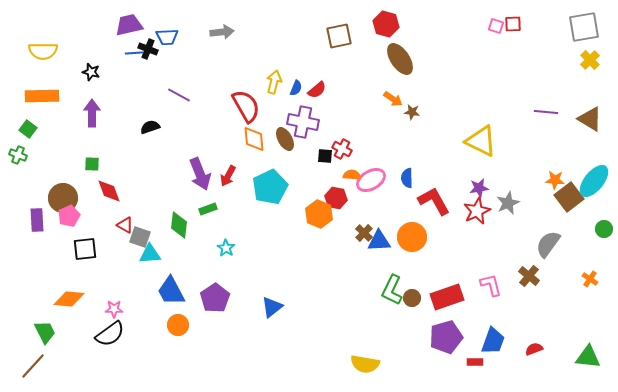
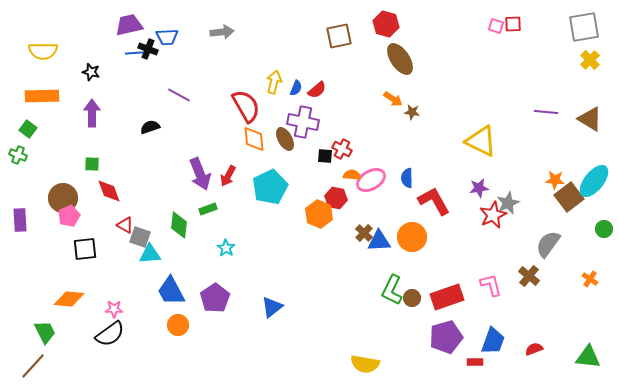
red star at (477, 211): moved 16 px right, 4 px down
purple rectangle at (37, 220): moved 17 px left
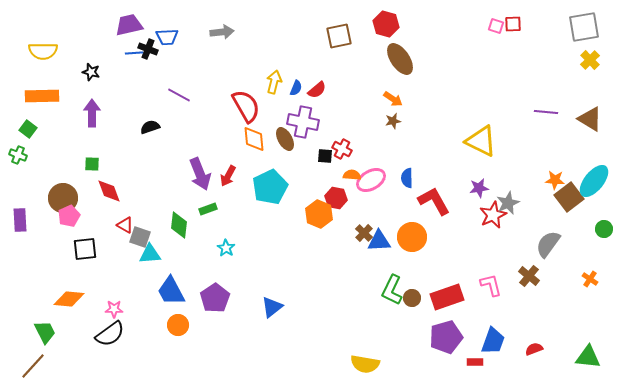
brown star at (412, 112): moved 19 px left, 9 px down; rotated 21 degrees counterclockwise
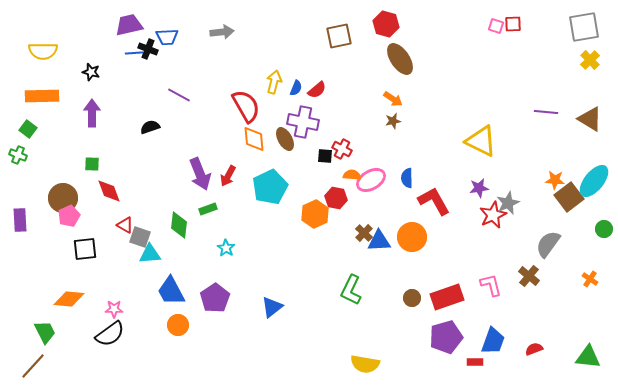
orange hexagon at (319, 214): moved 4 px left; rotated 12 degrees clockwise
green L-shape at (392, 290): moved 41 px left
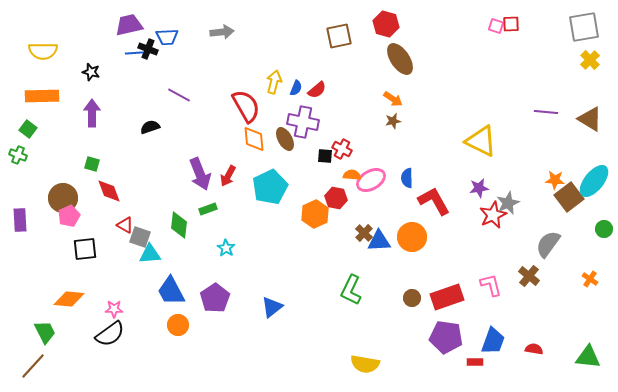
red square at (513, 24): moved 2 px left
green square at (92, 164): rotated 14 degrees clockwise
purple pentagon at (446, 337): rotated 24 degrees clockwise
red semicircle at (534, 349): rotated 30 degrees clockwise
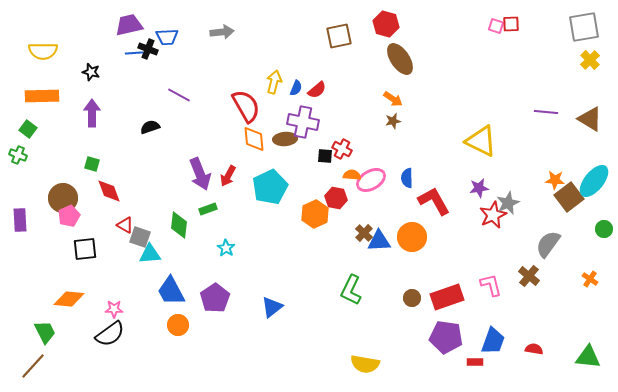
brown ellipse at (285, 139): rotated 65 degrees counterclockwise
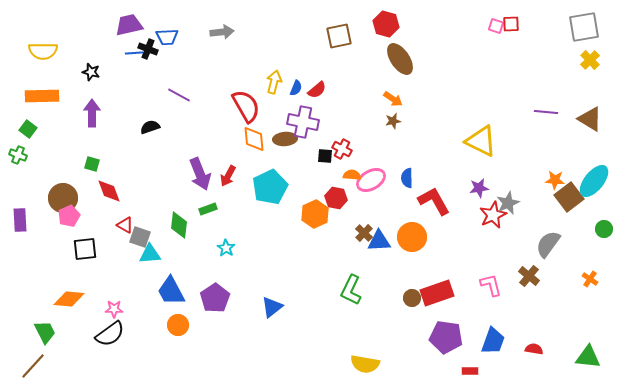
red rectangle at (447, 297): moved 10 px left, 4 px up
red rectangle at (475, 362): moved 5 px left, 9 px down
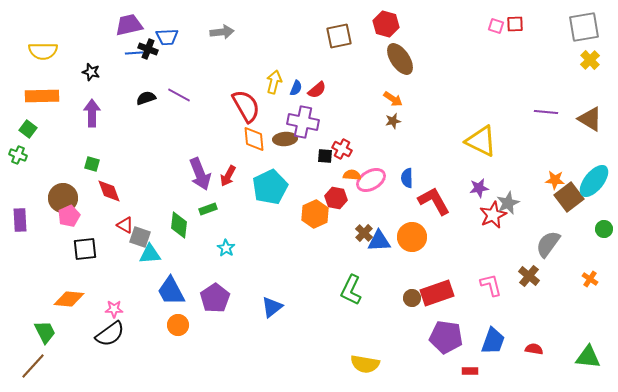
red square at (511, 24): moved 4 px right
black semicircle at (150, 127): moved 4 px left, 29 px up
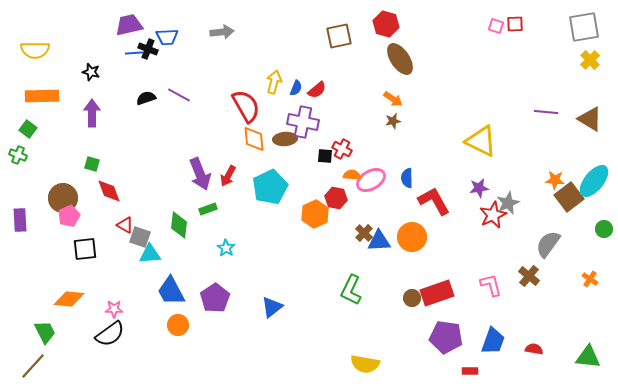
yellow semicircle at (43, 51): moved 8 px left, 1 px up
